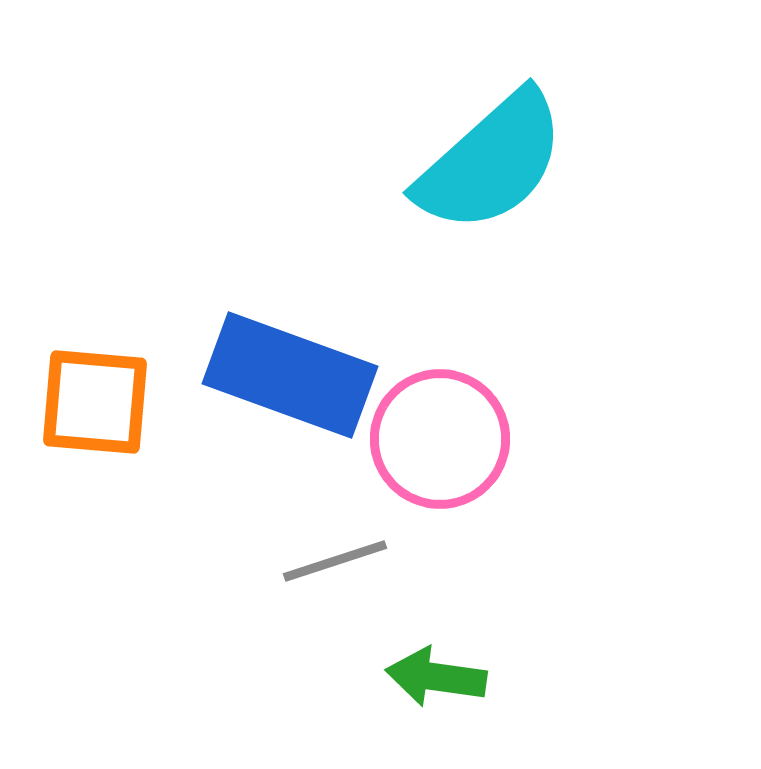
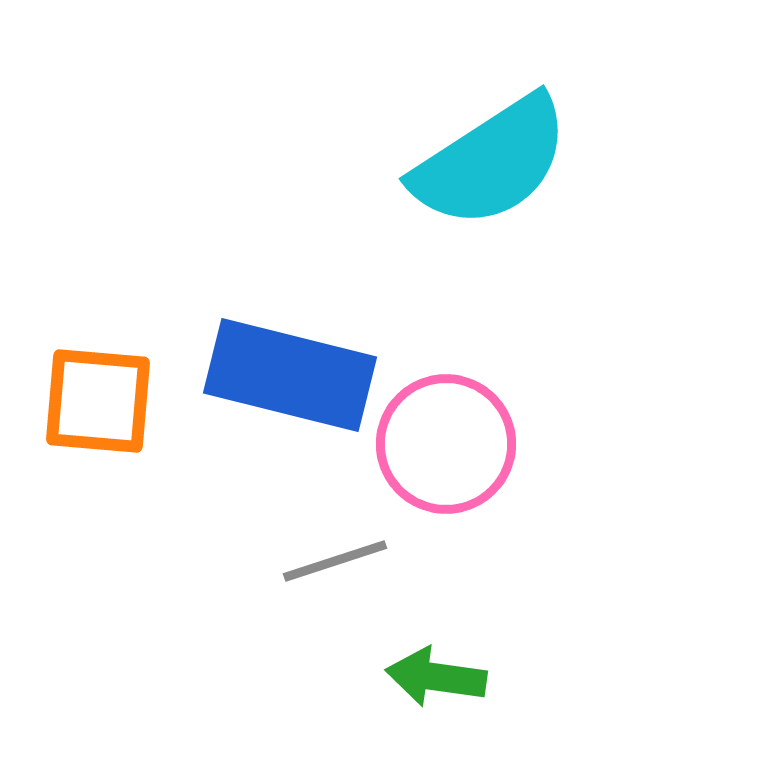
cyan semicircle: rotated 9 degrees clockwise
blue rectangle: rotated 6 degrees counterclockwise
orange square: moved 3 px right, 1 px up
pink circle: moved 6 px right, 5 px down
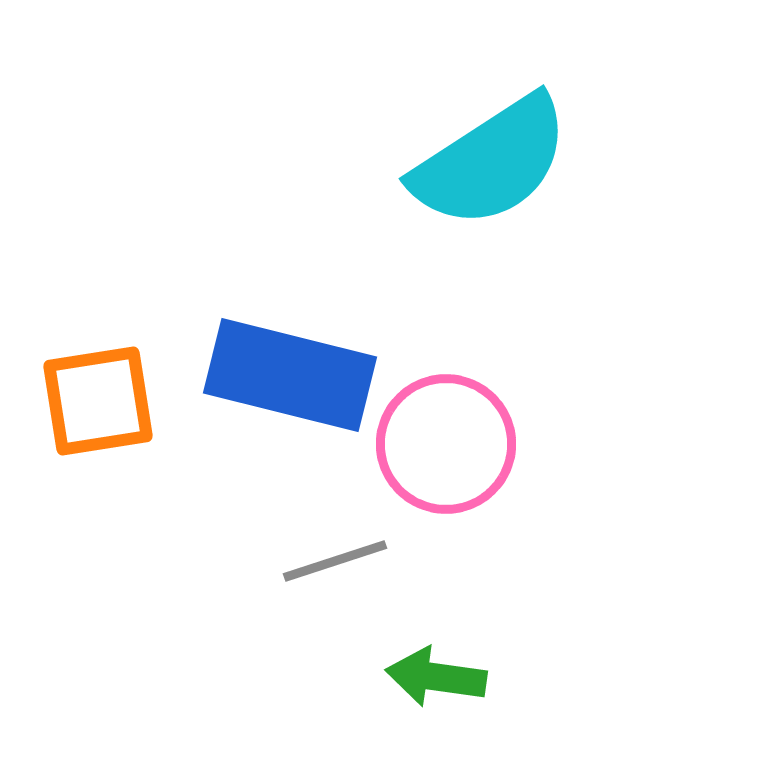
orange square: rotated 14 degrees counterclockwise
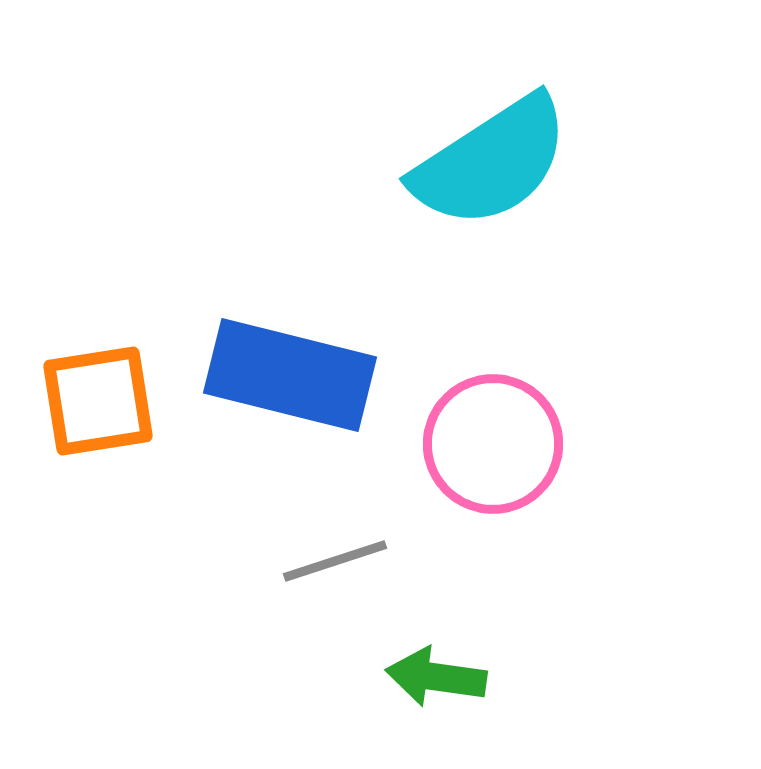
pink circle: moved 47 px right
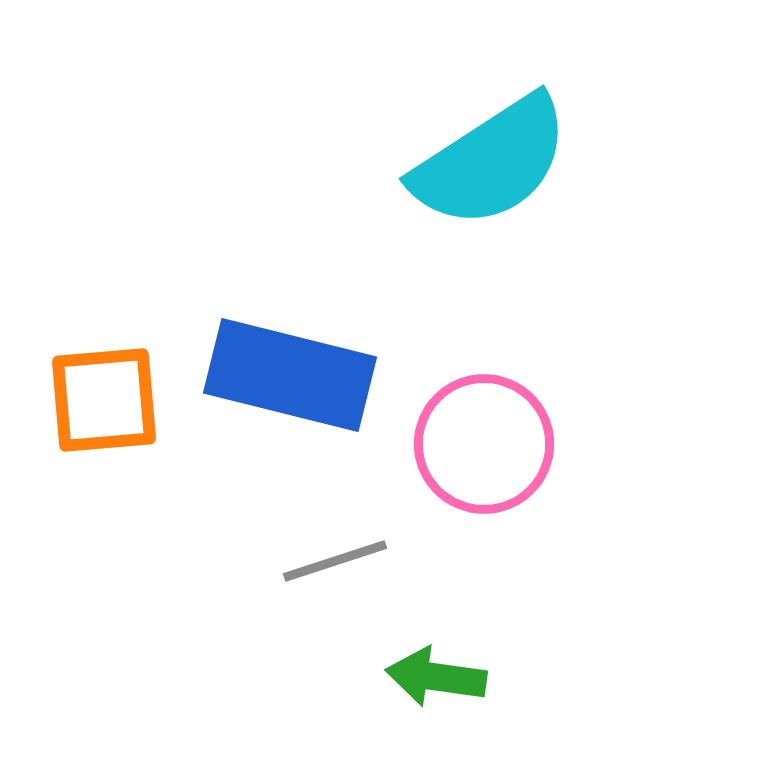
orange square: moved 6 px right, 1 px up; rotated 4 degrees clockwise
pink circle: moved 9 px left
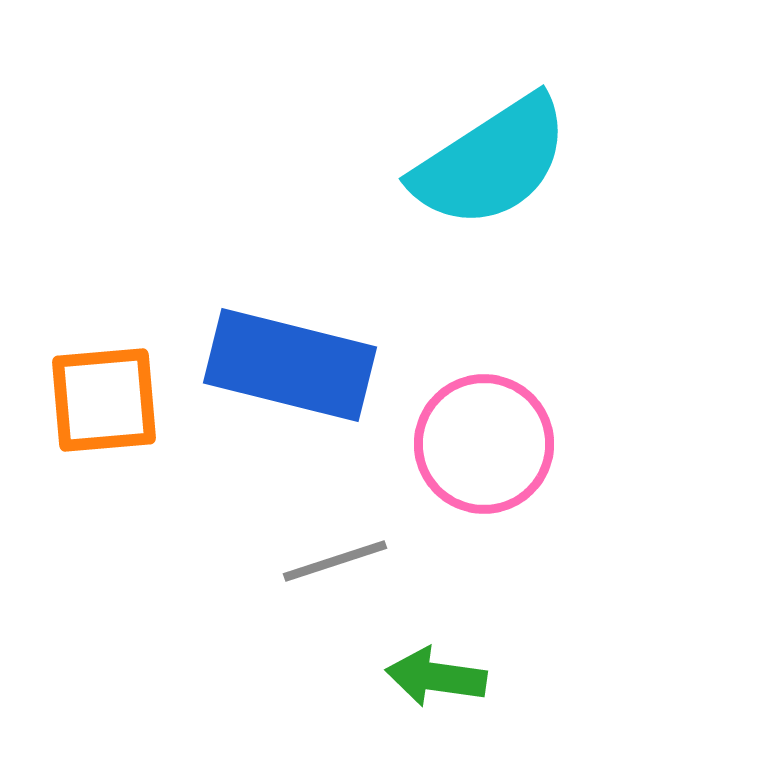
blue rectangle: moved 10 px up
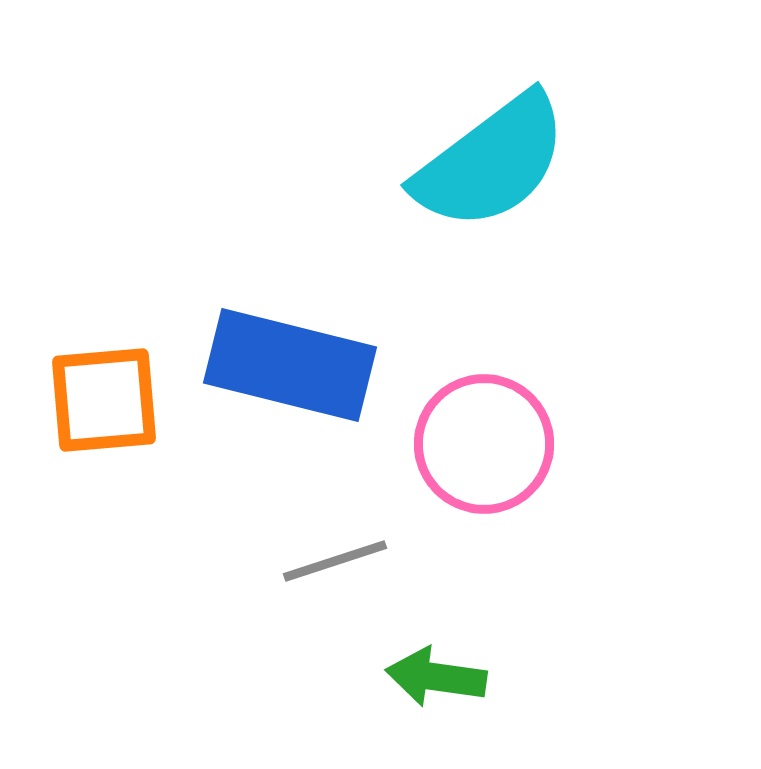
cyan semicircle: rotated 4 degrees counterclockwise
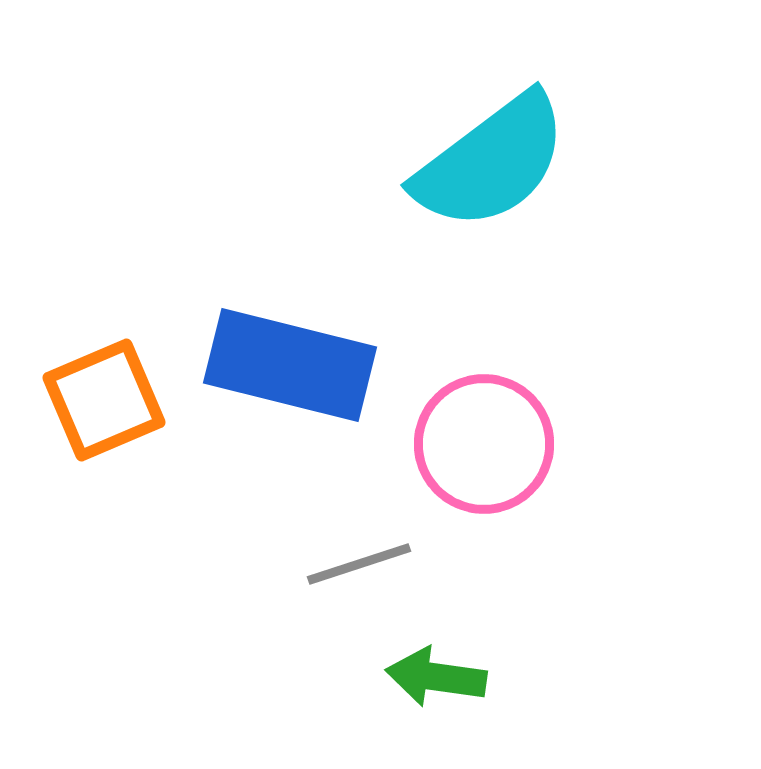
orange square: rotated 18 degrees counterclockwise
gray line: moved 24 px right, 3 px down
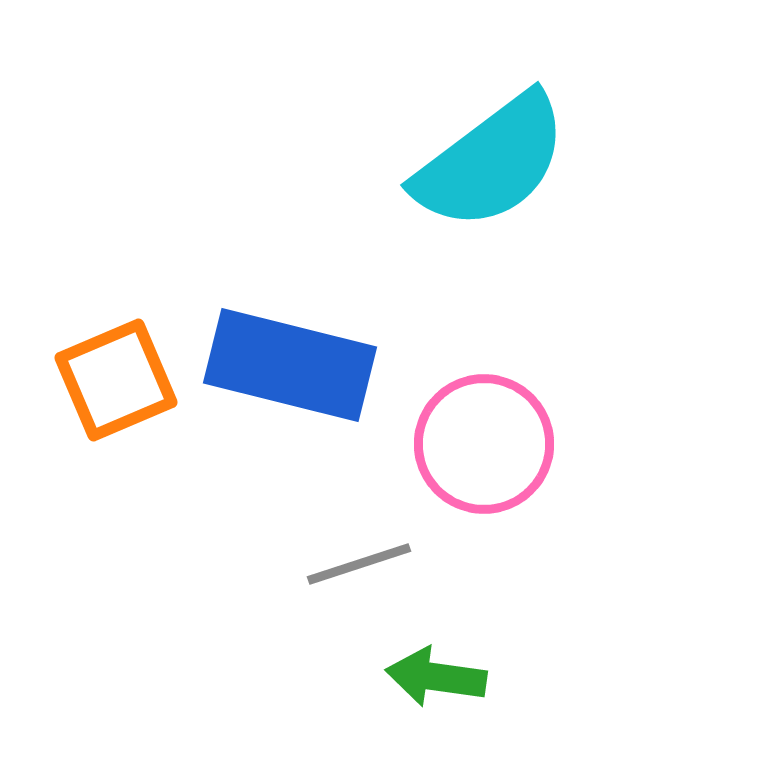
orange square: moved 12 px right, 20 px up
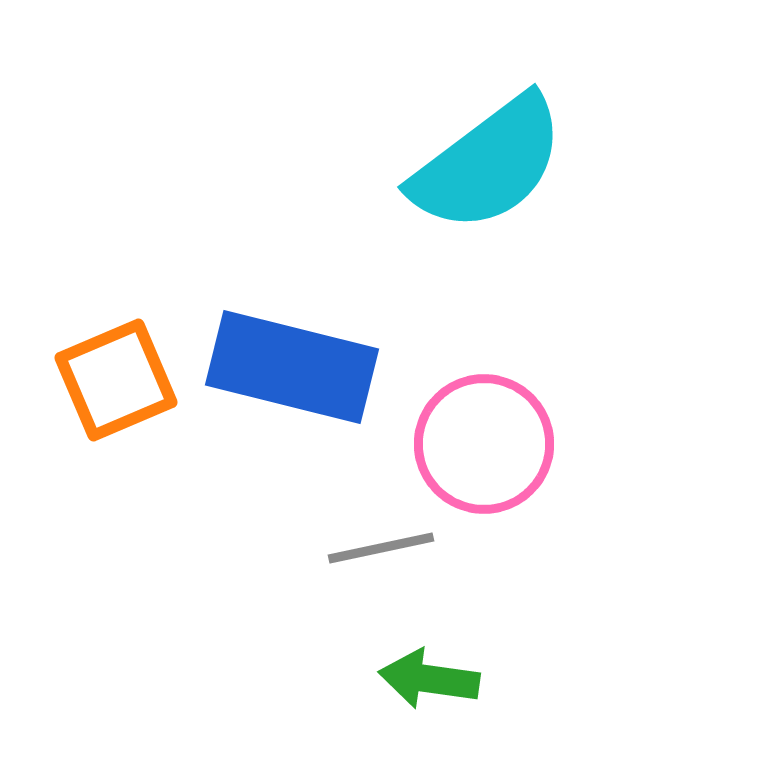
cyan semicircle: moved 3 px left, 2 px down
blue rectangle: moved 2 px right, 2 px down
gray line: moved 22 px right, 16 px up; rotated 6 degrees clockwise
green arrow: moved 7 px left, 2 px down
